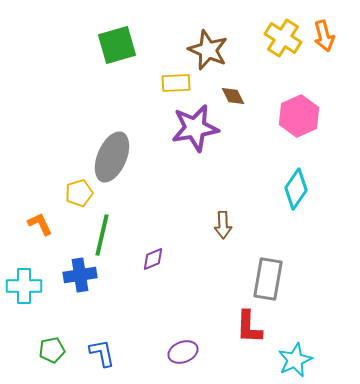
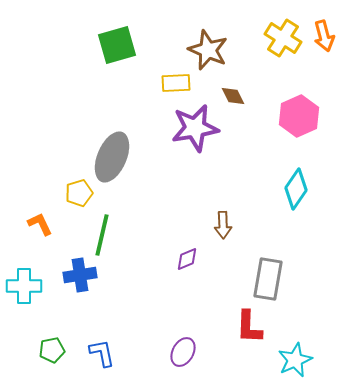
purple diamond: moved 34 px right
purple ellipse: rotated 40 degrees counterclockwise
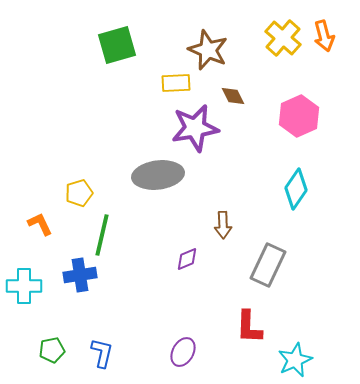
yellow cross: rotated 9 degrees clockwise
gray ellipse: moved 46 px right, 18 px down; rotated 60 degrees clockwise
gray rectangle: moved 14 px up; rotated 15 degrees clockwise
blue L-shape: rotated 24 degrees clockwise
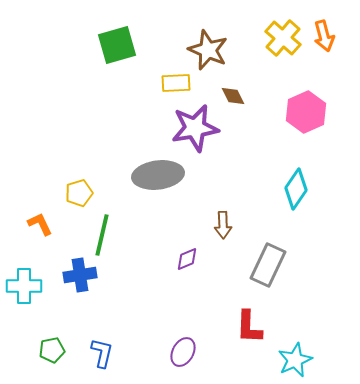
pink hexagon: moved 7 px right, 4 px up
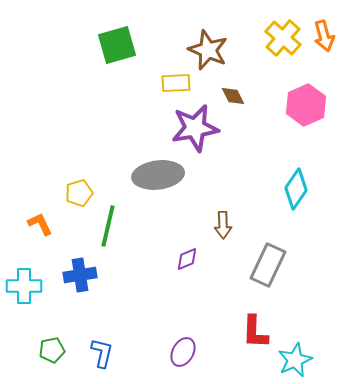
pink hexagon: moved 7 px up
green line: moved 6 px right, 9 px up
red L-shape: moved 6 px right, 5 px down
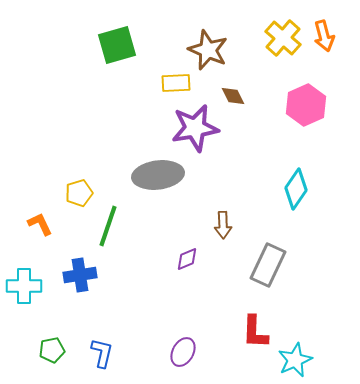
green line: rotated 6 degrees clockwise
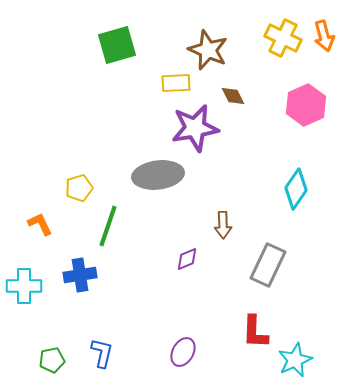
yellow cross: rotated 15 degrees counterclockwise
yellow pentagon: moved 5 px up
green pentagon: moved 10 px down
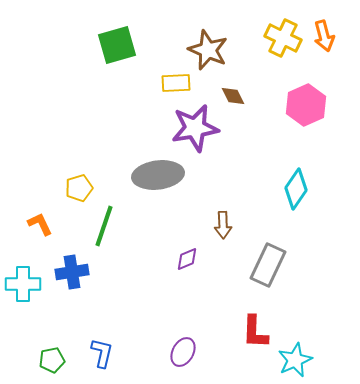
green line: moved 4 px left
blue cross: moved 8 px left, 3 px up
cyan cross: moved 1 px left, 2 px up
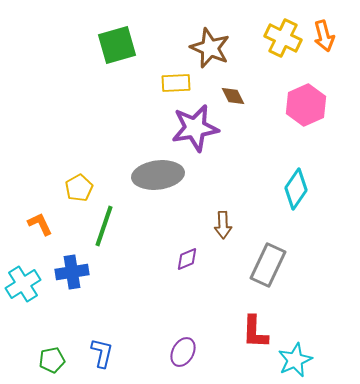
brown star: moved 2 px right, 2 px up
yellow pentagon: rotated 12 degrees counterclockwise
cyan cross: rotated 32 degrees counterclockwise
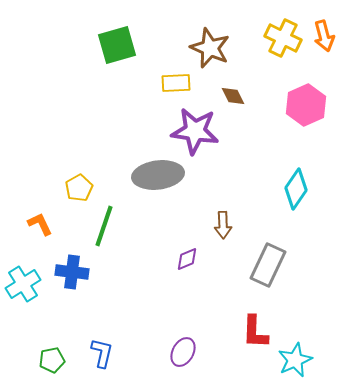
purple star: moved 3 px down; rotated 18 degrees clockwise
blue cross: rotated 16 degrees clockwise
